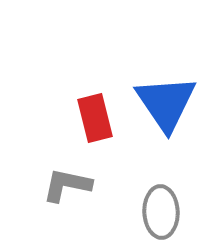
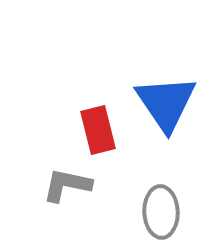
red rectangle: moved 3 px right, 12 px down
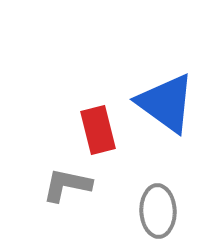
blue triangle: rotated 20 degrees counterclockwise
gray ellipse: moved 3 px left, 1 px up
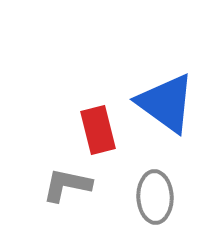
gray ellipse: moved 3 px left, 14 px up
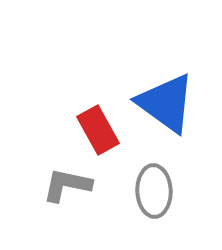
red rectangle: rotated 15 degrees counterclockwise
gray ellipse: moved 1 px left, 6 px up
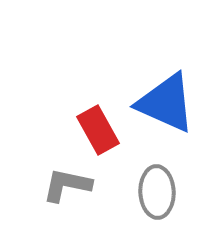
blue triangle: rotated 12 degrees counterclockwise
gray ellipse: moved 3 px right, 1 px down
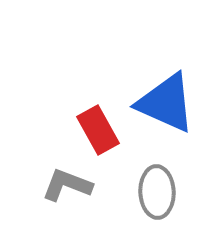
gray L-shape: rotated 9 degrees clockwise
